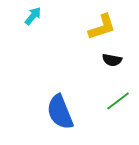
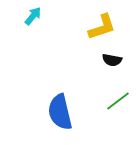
blue semicircle: rotated 9 degrees clockwise
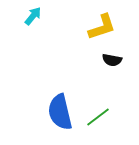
green line: moved 20 px left, 16 px down
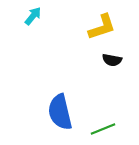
green line: moved 5 px right, 12 px down; rotated 15 degrees clockwise
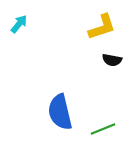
cyan arrow: moved 14 px left, 8 px down
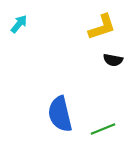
black semicircle: moved 1 px right
blue semicircle: moved 2 px down
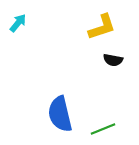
cyan arrow: moved 1 px left, 1 px up
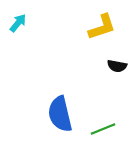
black semicircle: moved 4 px right, 6 px down
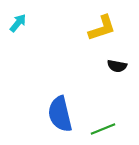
yellow L-shape: moved 1 px down
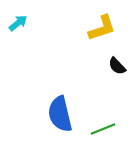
cyan arrow: rotated 12 degrees clockwise
black semicircle: rotated 36 degrees clockwise
